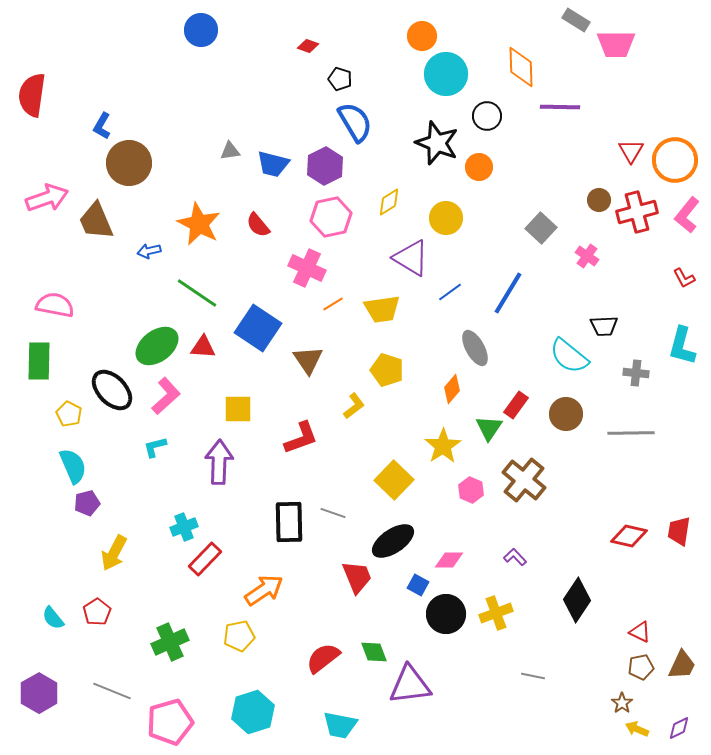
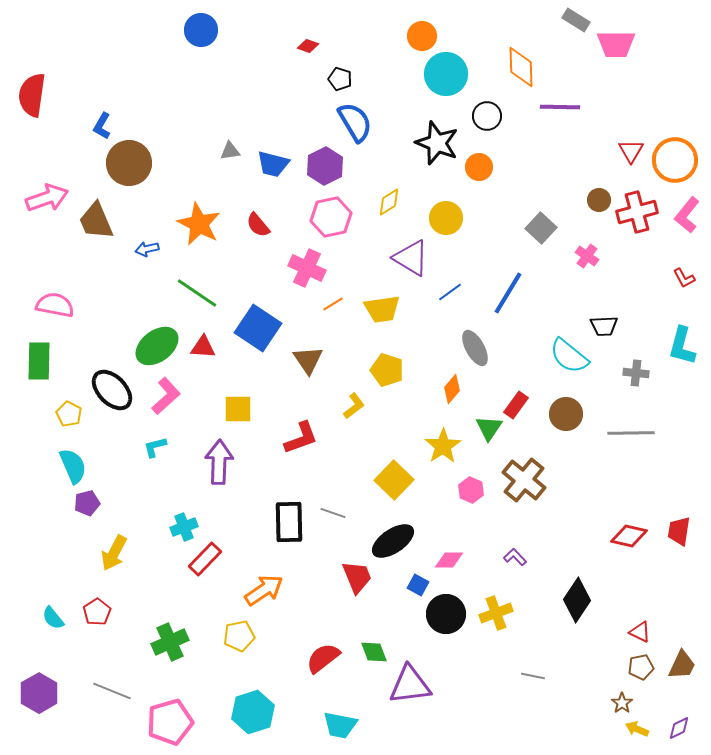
blue arrow at (149, 251): moved 2 px left, 2 px up
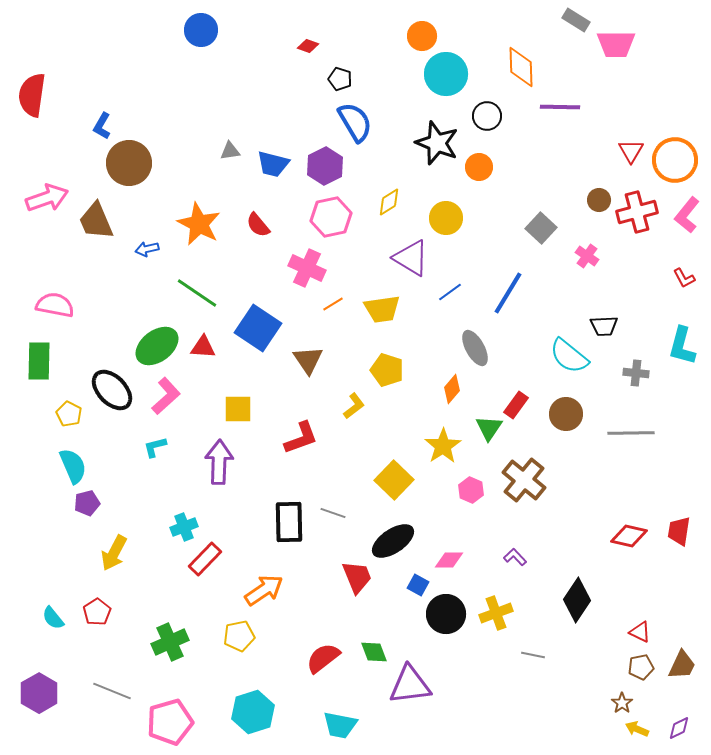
gray line at (533, 676): moved 21 px up
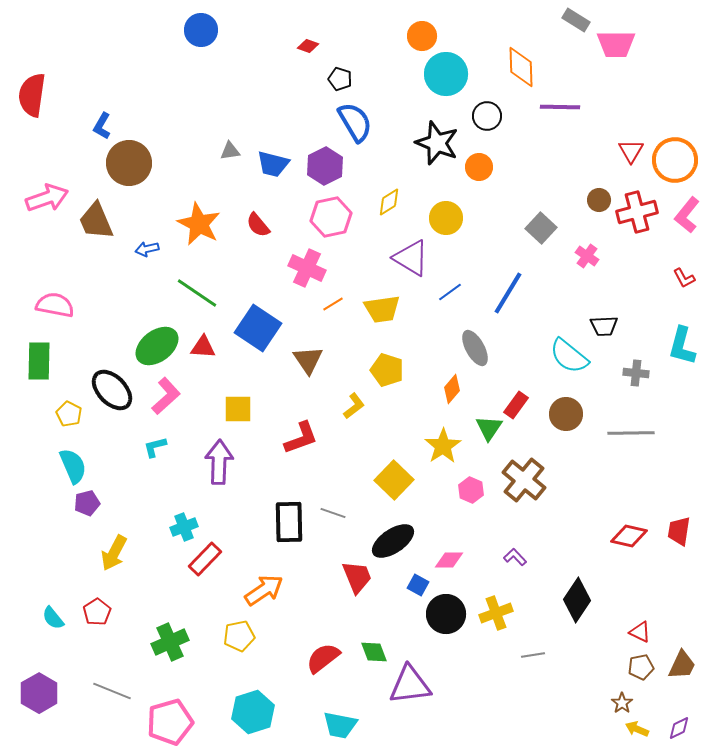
gray line at (533, 655): rotated 20 degrees counterclockwise
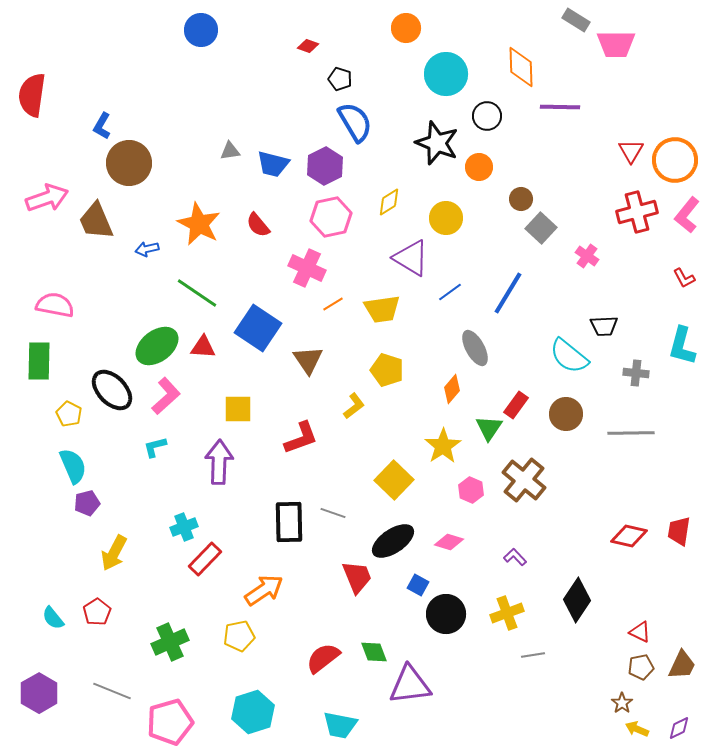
orange circle at (422, 36): moved 16 px left, 8 px up
brown circle at (599, 200): moved 78 px left, 1 px up
pink diamond at (449, 560): moved 18 px up; rotated 16 degrees clockwise
yellow cross at (496, 613): moved 11 px right
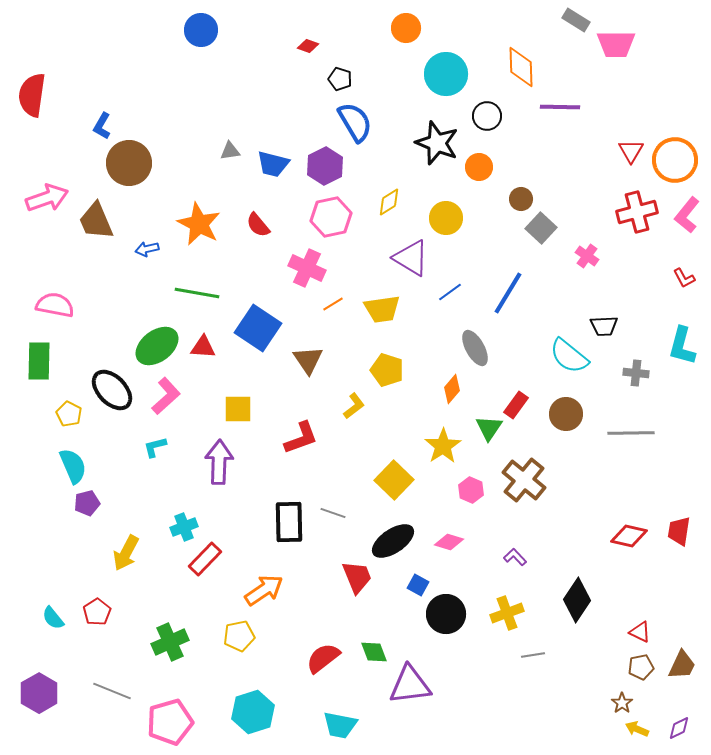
green line at (197, 293): rotated 24 degrees counterclockwise
yellow arrow at (114, 553): moved 12 px right
